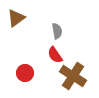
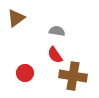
gray semicircle: rotated 70 degrees counterclockwise
brown cross: rotated 24 degrees counterclockwise
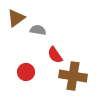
gray semicircle: moved 19 px left, 1 px up
red circle: moved 1 px right, 1 px up
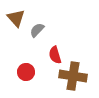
brown triangle: rotated 36 degrees counterclockwise
gray semicircle: moved 1 px left; rotated 56 degrees counterclockwise
red semicircle: rotated 18 degrees clockwise
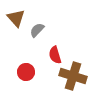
brown cross: rotated 8 degrees clockwise
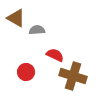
brown triangle: rotated 18 degrees counterclockwise
gray semicircle: rotated 42 degrees clockwise
red semicircle: rotated 132 degrees clockwise
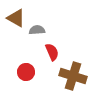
red semicircle: moved 3 px left, 3 px up; rotated 42 degrees clockwise
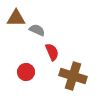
brown triangle: rotated 30 degrees counterclockwise
gray semicircle: rotated 28 degrees clockwise
